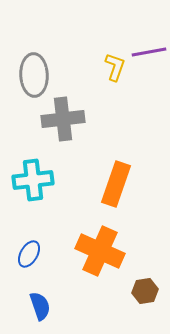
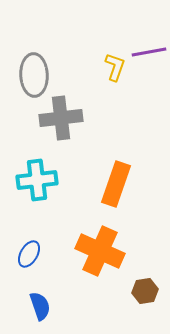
gray cross: moved 2 px left, 1 px up
cyan cross: moved 4 px right
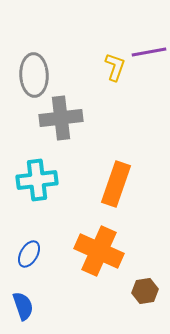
orange cross: moved 1 px left
blue semicircle: moved 17 px left
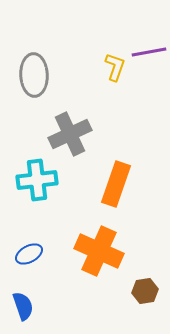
gray cross: moved 9 px right, 16 px down; rotated 18 degrees counterclockwise
blue ellipse: rotated 32 degrees clockwise
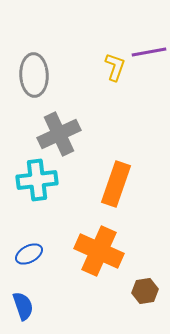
gray cross: moved 11 px left
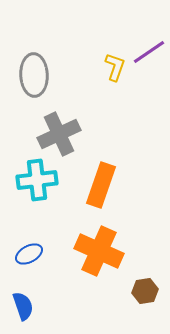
purple line: rotated 24 degrees counterclockwise
orange rectangle: moved 15 px left, 1 px down
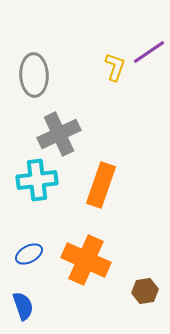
orange cross: moved 13 px left, 9 px down
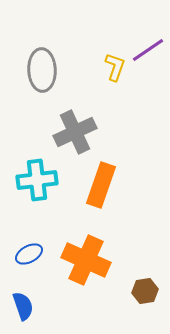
purple line: moved 1 px left, 2 px up
gray ellipse: moved 8 px right, 5 px up
gray cross: moved 16 px right, 2 px up
